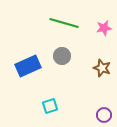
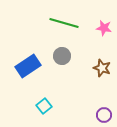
pink star: rotated 21 degrees clockwise
blue rectangle: rotated 10 degrees counterclockwise
cyan square: moved 6 px left; rotated 21 degrees counterclockwise
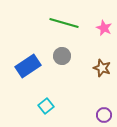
pink star: rotated 14 degrees clockwise
cyan square: moved 2 px right
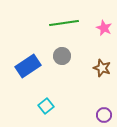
green line: rotated 24 degrees counterclockwise
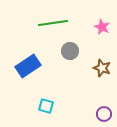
green line: moved 11 px left
pink star: moved 2 px left, 1 px up
gray circle: moved 8 px right, 5 px up
cyan square: rotated 35 degrees counterclockwise
purple circle: moved 1 px up
